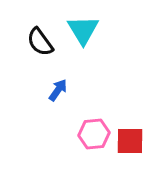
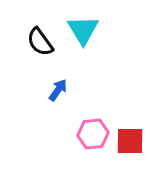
pink hexagon: moved 1 px left
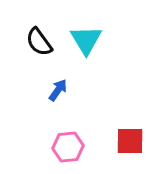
cyan triangle: moved 3 px right, 10 px down
black semicircle: moved 1 px left
pink hexagon: moved 25 px left, 13 px down
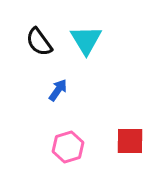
pink hexagon: rotated 12 degrees counterclockwise
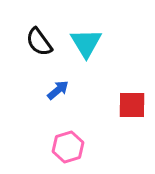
cyan triangle: moved 3 px down
blue arrow: rotated 15 degrees clockwise
red square: moved 2 px right, 36 px up
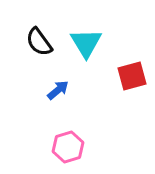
red square: moved 29 px up; rotated 16 degrees counterclockwise
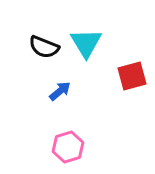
black semicircle: moved 5 px right, 5 px down; rotated 32 degrees counterclockwise
blue arrow: moved 2 px right, 1 px down
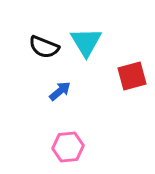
cyan triangle: moved 1 px up
pink hexagon: rotated 12 degrees clockwise
